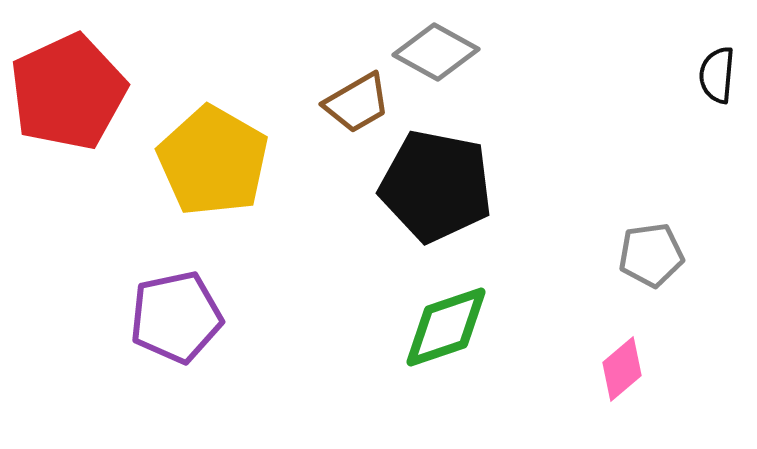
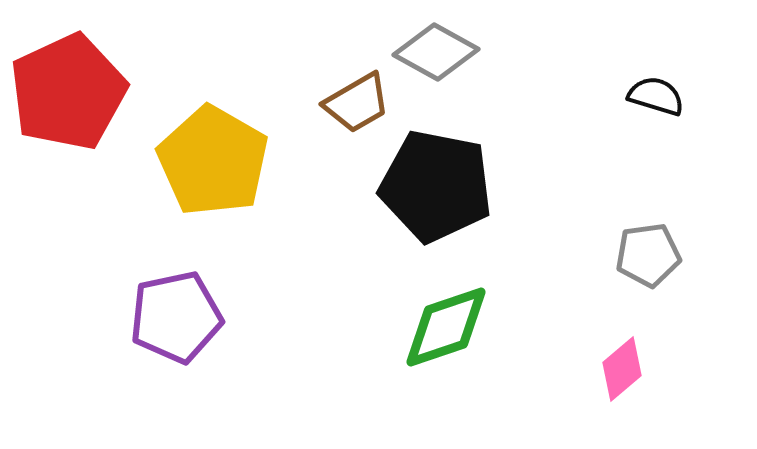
black semicircle: moved 61 px left, 21 px down; rotated 102 degrees clockwise
gray pentagon: moved 3 px left
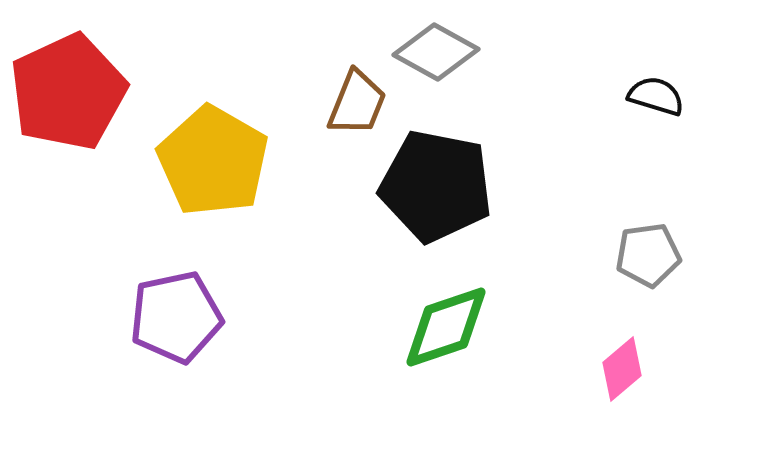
brown trapezoid: rotated 38 degrees counterclockwise
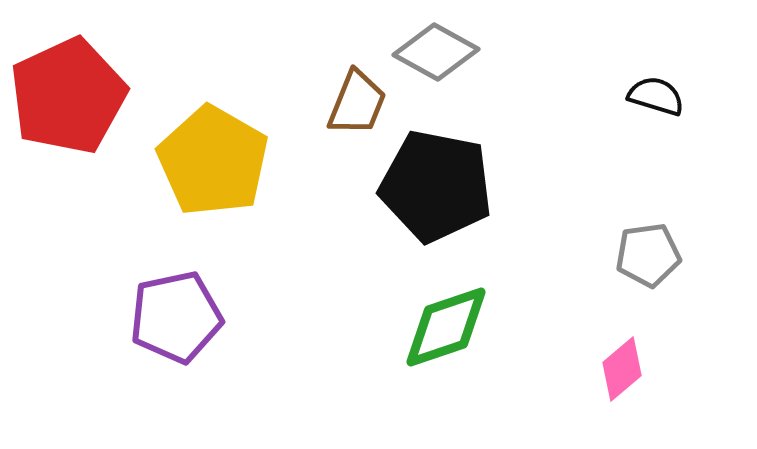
red pentagon: moved 4 px down
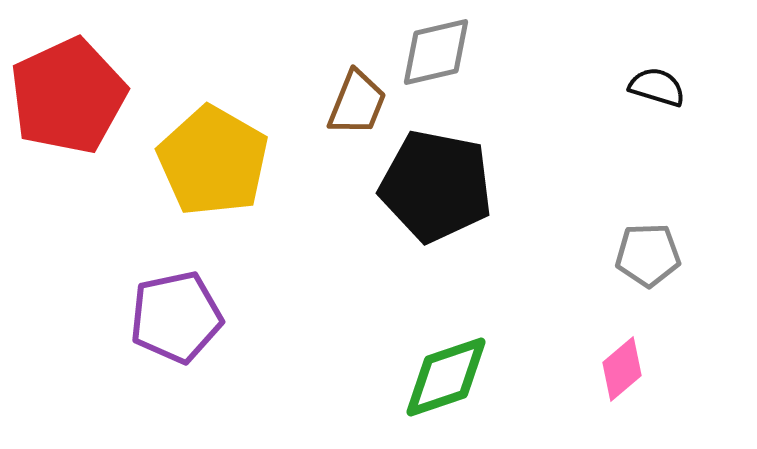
gray diamond: rotated 42 degrees counterclockwise
black semicircle: moved 1 px right, 9 px up
gray pentagon: rotated 6 degrees clockwise
green diamond: moved 50 px down
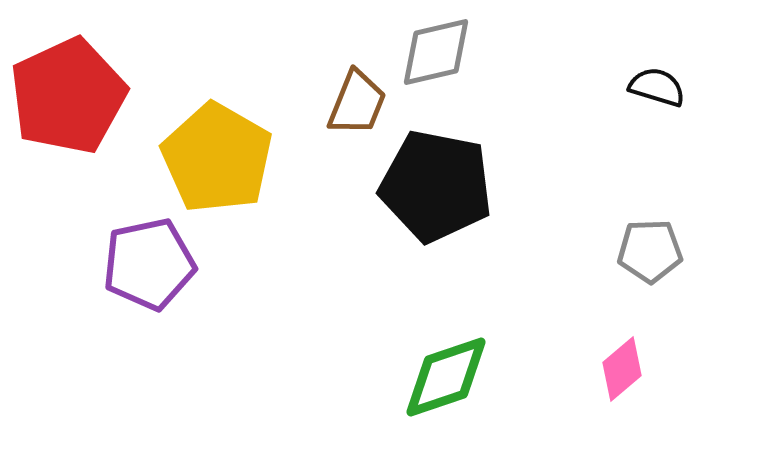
yellow pentagon: moved 4 px right, 3 px up
gray pentagon: moved 2 px right, 4 px up
purple pentagon: moved 27 px left, 53 px up
